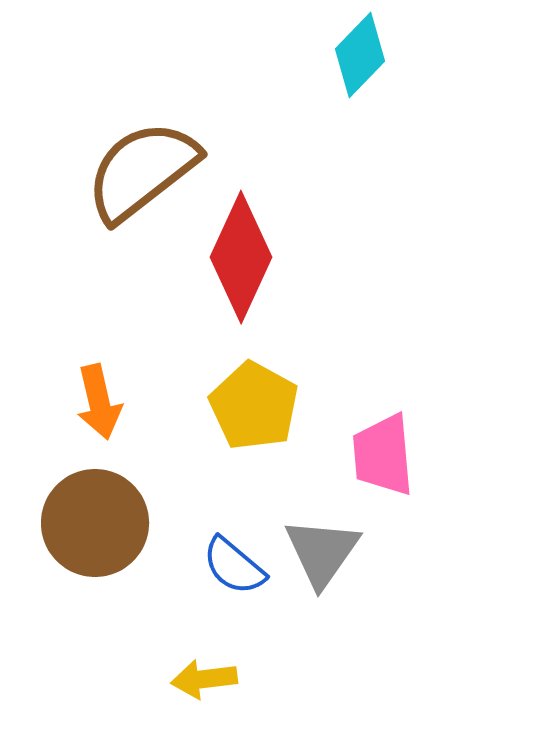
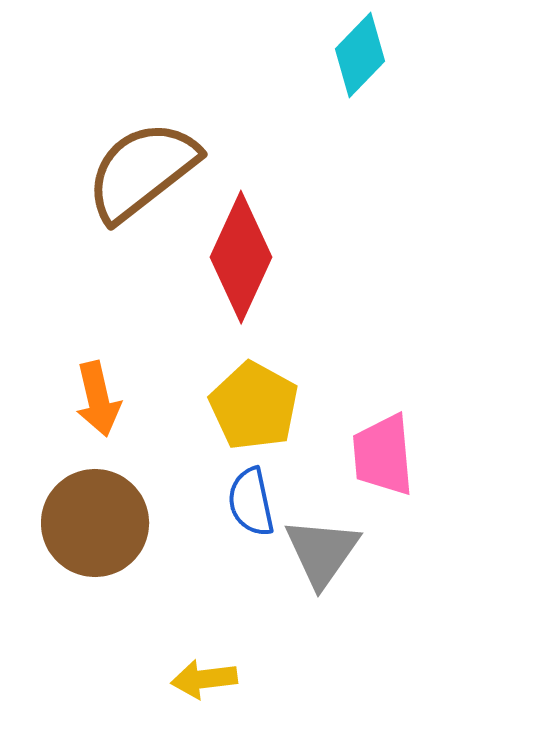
orange arrow: moved 1 px left, 3 px up
blue semicircle: moved 17 px right, 64 px up; rotated 38 degrees clockwise
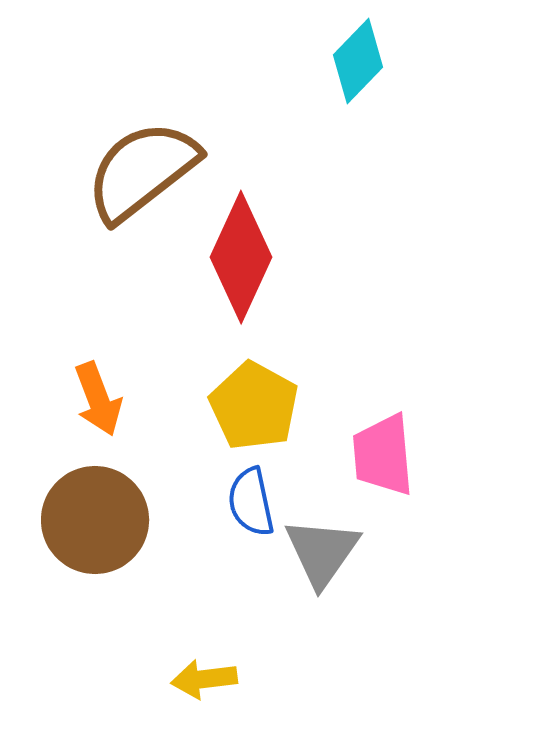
cyan diamond: moved 2 px left, 6 px down
orange arrow: rotated 8 degrees counterclockwise
brown circle: moved 3 px up
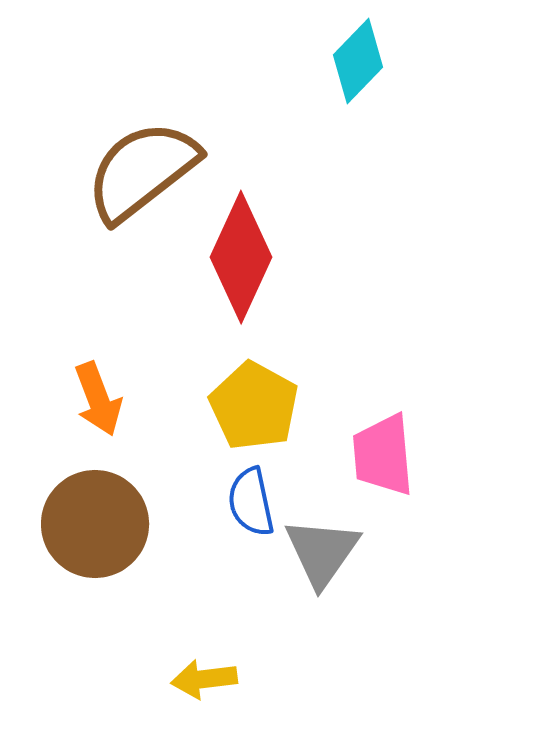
brown circle: moved 4 px down
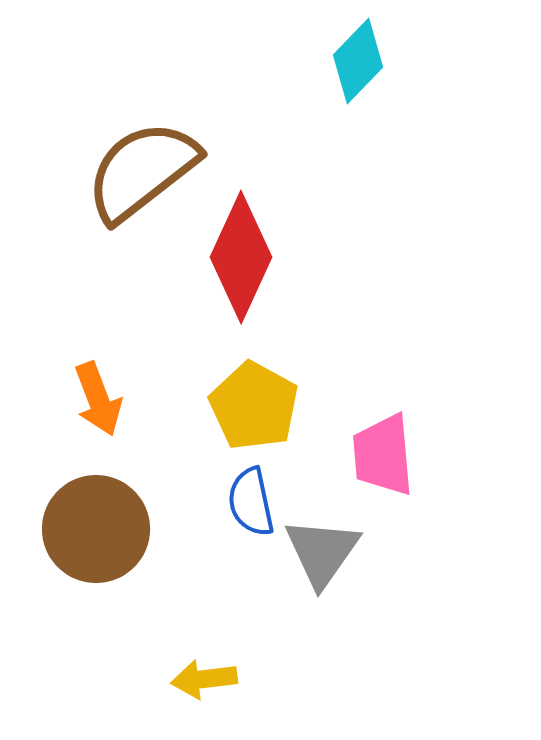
brown circle: moved 1 px right, 5 px down
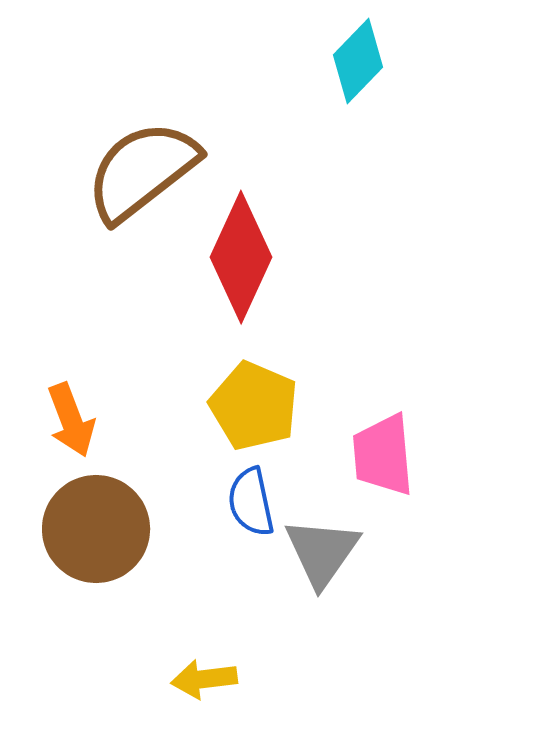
orange arrow: moved 27 px left, 21 px down
yellow pentagon: rotated 6 degrees counterclockwise
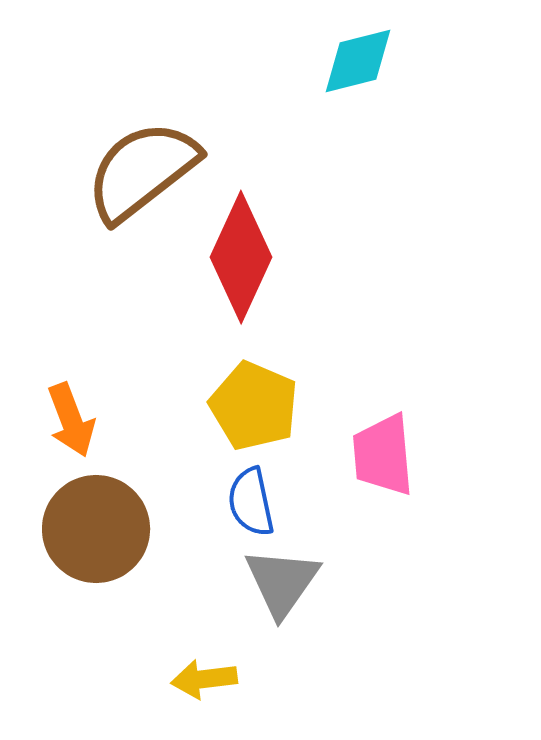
cyan diamond: rotated 32 degrees clockwise
gray triangle: moved 40 px left, 30 px down
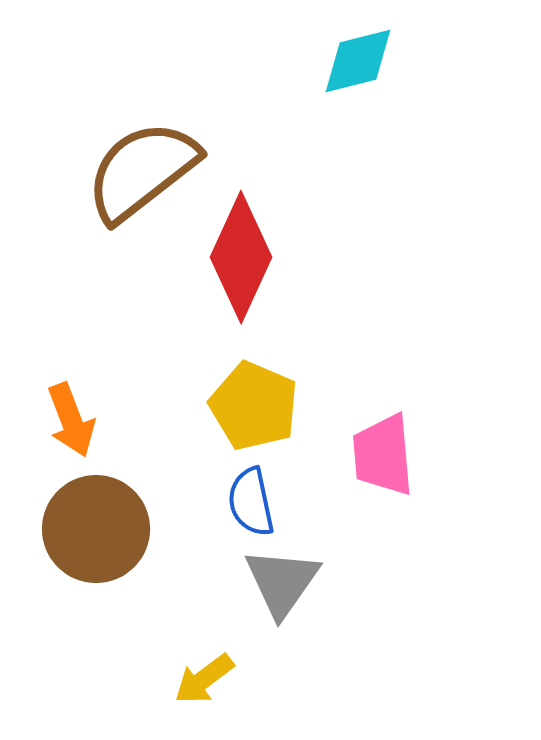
yellow arrow: rotated 30 degrees counterclockwise
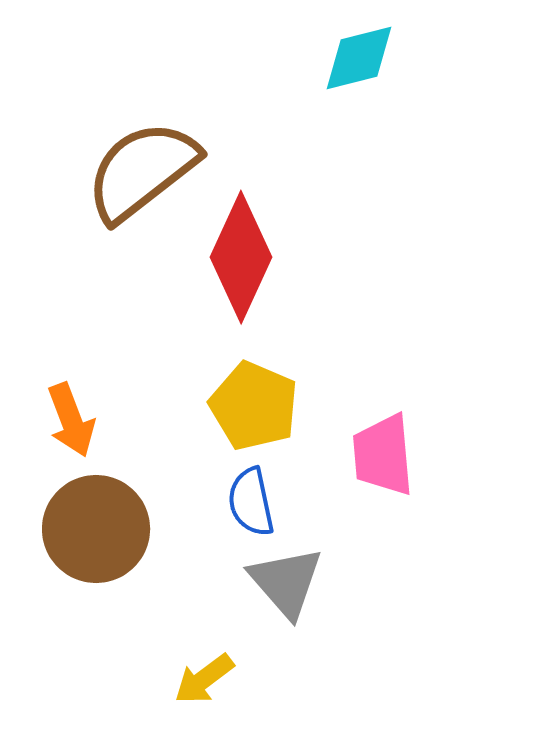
cyan diamond: moved 1 px right, 3 px up
gray triangle: moved 4 px right; rotated 16 degrees counterclockwise
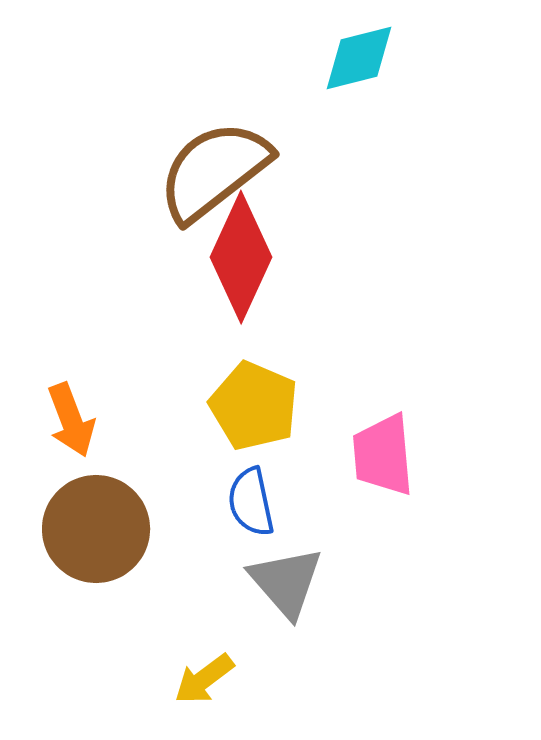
brown semicircle: moved 72 px right
